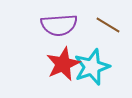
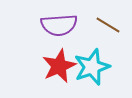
red star: moved 4 px left, 2 px down
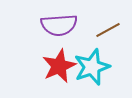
brown line: moved 5 px down; rotated 60 degrees counterclockwise
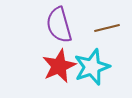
purple semicircle: rotated 78 degrees clockwise
brown line: moved 1 px left, 2 px up; rotated 15 degrees clockwise
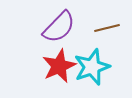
purple semicircle: moved 2 px down; rotated 120 degrees counterclockwise
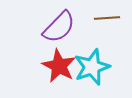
brown line: moved 10 px up; rotated 10 degrees clockwise
red star: rotated 20 degrees counterclockwise
